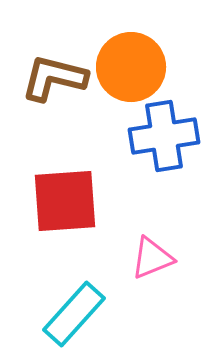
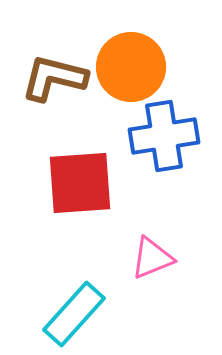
red square: moved 15 px right, 18 px up
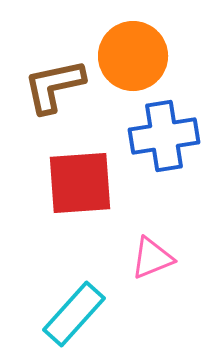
orange circle: moved 2 px right, 11 px up
brown L-shape: moved 8 px down; rotated 26 degrees counterclockwise
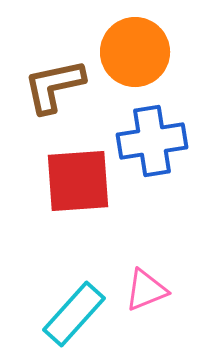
orange circle: moved 2 px right, 4 px up
blue cross: moved 12 px left, 5 px down
red square: moved 2 px left, 2 px up
pink triangle: moved 6 px left, 32 px down
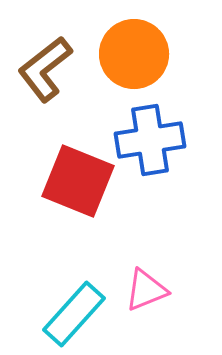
orange circle: moved 1 px left, 2 px down
brown L-shape: moved 9 px left, 17 px up; rotated 26 degrees counterclockwise
blue cross: moved 2 px left, 1 px up
red square: rotated 26 degrees clockwise
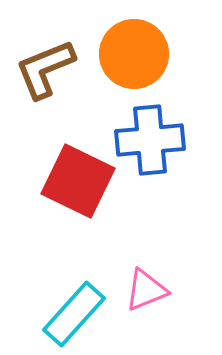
brown L-shape: rotated 16 degrees clockwise
blue cross: rotated 4 degrees clockwise
red square: rotated 4 degrees clockwise
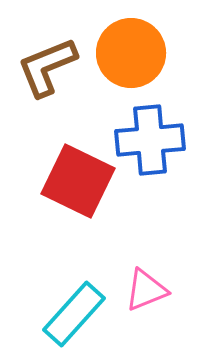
orange circle: moved 3 px left, 1 px up
brown L-shape: moved 2 px right, 2 px up
